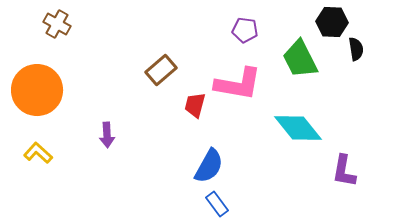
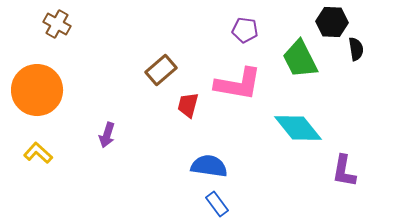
red trapezoid: moved 7 px left
purple arrow: rotated 20 degrees clockwise
blue semicircle: rotated 111 degrees counterclockwise
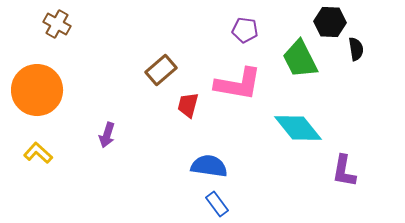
black hexagon: moved 2 px left
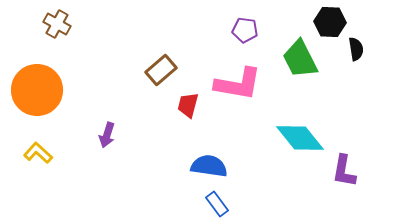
cyan diamond: moved 2 px right, 10 px down
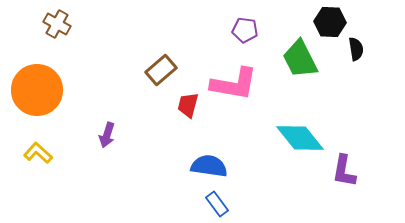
pink L-shape: moved 4 px left
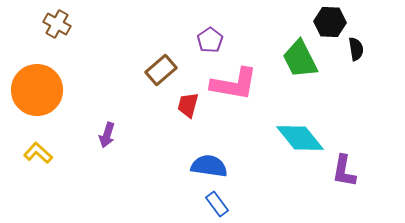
purple pentagon: moved 35 px left, 10 px down; rotated 30 degrees clockwise
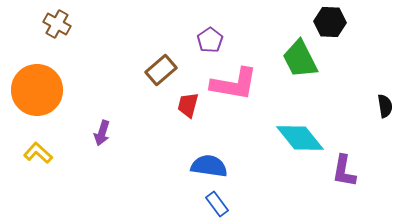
black semicircle: moved 29 px right, 57 px down
purple arrow: moved 5 px left, 2 px up
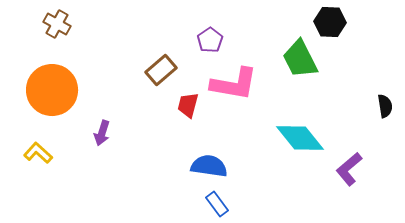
orange circle: moved 15 px right
purple L-shape: moved 5 px right, 2 px up; rotated 40 degrees clockwise
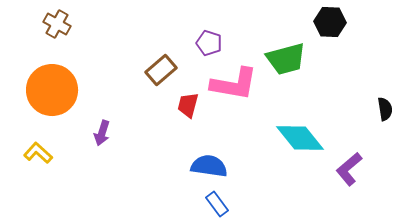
purple pentagon: moved 1 px left, 3 px down; rotated 20 degrees counterclockwise
green trapezoid: moved 14 px left; rotated 78 degrees counterclockwise
black semicircle: moved 3 px down
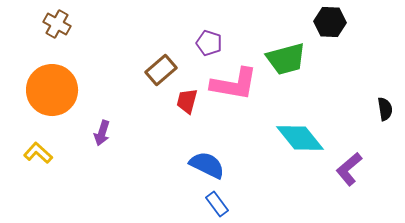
red trapezoid: moved 1 px left, 4 px up
blue semicircle: moved 2 px left, 1 px up; rotated 18 degrees clockwise
